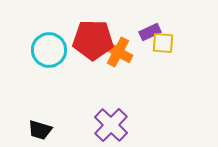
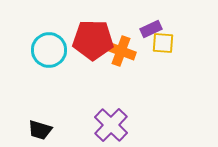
purple rectangle: moved 1 px right, 3 px up
orange cross: moved 3 px right, 1 px up; rotated 8 degrees counterclockwise
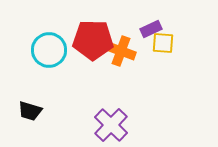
black trapezoid: moved 10 px left, 19 px up
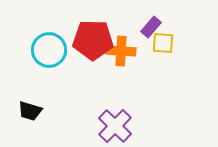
purple rectangle: moved 2 px up; rotated 25 degrees counterclockwise
orange cross: rotated 16 degrees counterclockwise
purple cross: moved 4 px right, 1 px down
